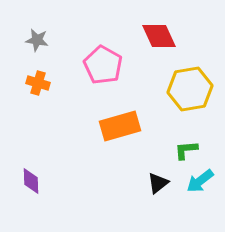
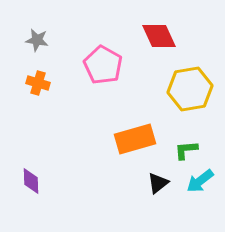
orange rectangle: moved 15 px right, 13 px down
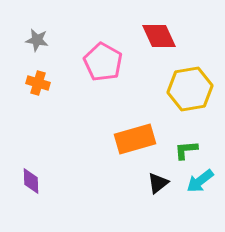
pink pentagon: moved 3 px up
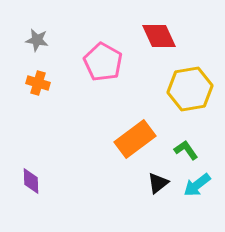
orange rectangle: rotated 21 degrees counterclockwise
green L-shape: rotated 60 degrees clockwise
cyan arrow: moved 3 px left, 4 px down
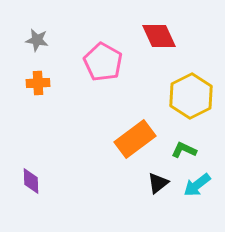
orange cross: rotated 20 degrees counterclockwise
yellow hexagon: moved 1 px right, 7 px down; rotated 18 degrees counterclockwise
green L-shape: moved 2 px left; rotated 30 degrees counterclockwise
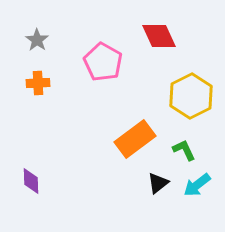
gray star: rotated 25 degrees clockwise
green L-shape: rotated 40 degrees clockwise
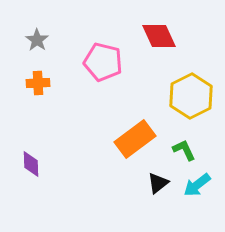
pink pentagon: rotated 15 degrees counterclockwise
purple diamond: moved 17 px up
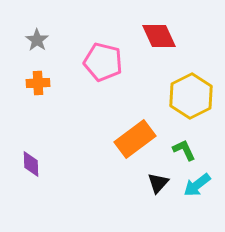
black triangle: rotated 10 degrees counterclockwise
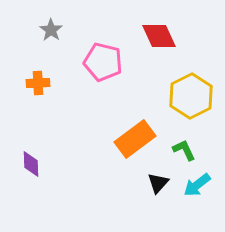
gray star: moved 14 px right, 10 px up
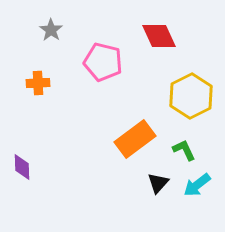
purple diamond: moved 9 px left, 3 px down
